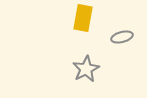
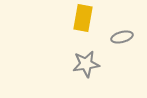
gray star: moved 5 px up; rotated 20 degrees clockwise
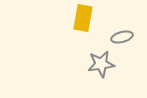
gray star: moved 15 px right
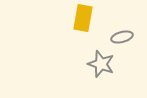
gray star: rotated 28 degrees clockwise
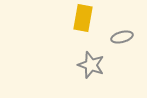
gray star: moved 10 px left, 1 px down
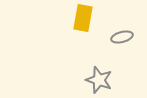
gray star: moved 8 px right, 15 px down
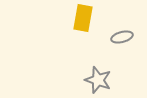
gray star: moved 1 px left
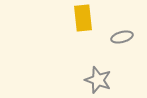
yellow rectangle: rotated 16 degrees counterclockwise
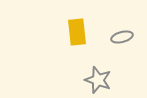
yellow rectangle: moved 6 px left, 14 px down
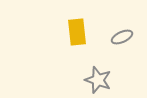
gray ellipse: rotated 10 degrees counterclockwise
